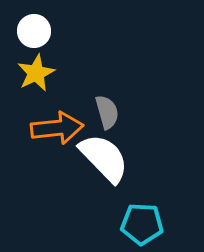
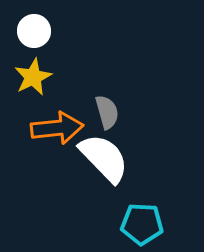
yellow star: moved 3 px left, 4 px down
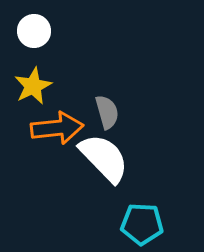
yellow star: moved 9 px down
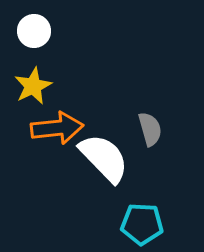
gray semicircle: moved 43 px right, 17 px down
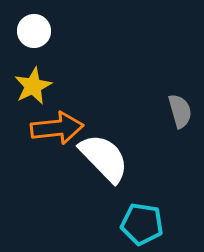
gray semicircle: moved 30 px right, 18 px up
cyan pentagon: rotated 6 degrees clockwise
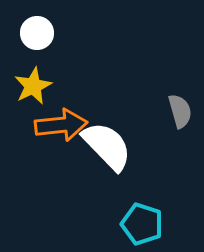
white circle: moved 3 px right, 2 px down
orange arrow: moved 4 px right, 3 px up
white semicircle: moved 3 px right, 12 px up
cyan pentagon: rotated 9 degrees clockwise
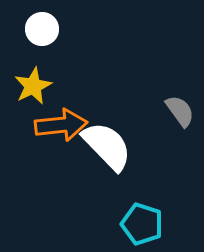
white circle: moved 5 px right, 4 px up
gray semicircle: rotated 20 degrees counterclockwise
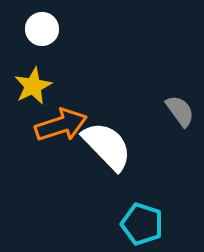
orange arrow: rotated 12 degrees counterclockwise
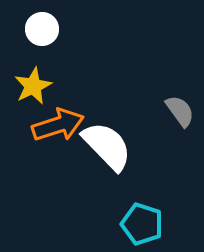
orange arrow: moved 3 px left
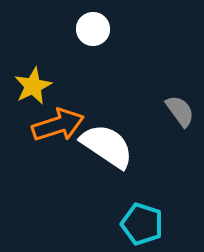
white circle: moved 51 px right
white semicircle: rotated 12 degrees counterclockwise
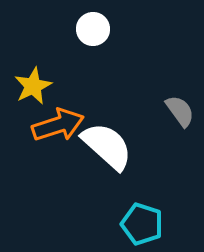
white semicircle: rotated 8 degrees clockwise
